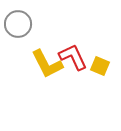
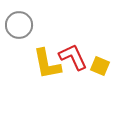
gray circle: moved 1 px right, 1 px down
yellow L-shape: rotated 16 degrees clockwise
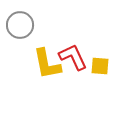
gray circle: moved 1 px right
yellow square: rotated 18 degrees counterclockwise
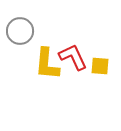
gray circle: moved 6 px down
yellow L-shape: rotated 16 degrees clockwise
